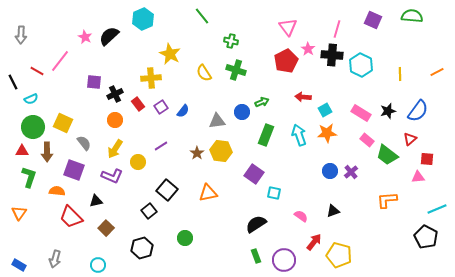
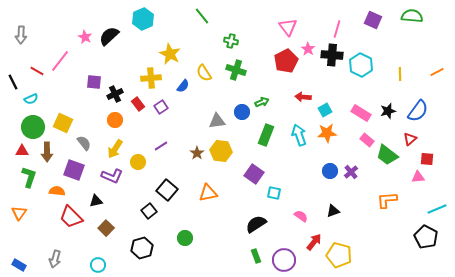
blue semicircle at (183, 111): moved 25 px up
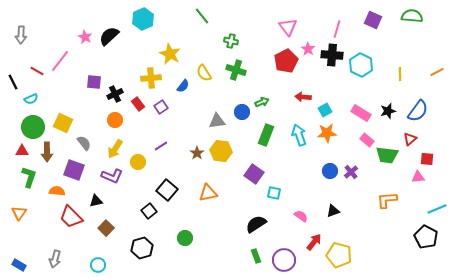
green trapezoid at (387, 155): rotated 30 degrees counterclockwise
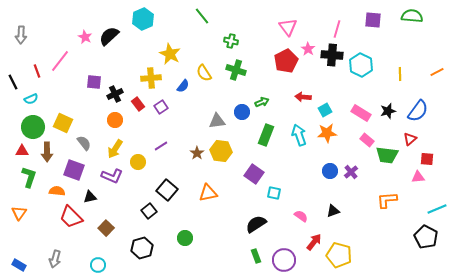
purple square at (373, 20): rotated 18 degrees counterclockwise
red line at (37, 71): rotated 40 degrees clockwise
black triangle at (96, 201): moved 6 px left, 4 px up
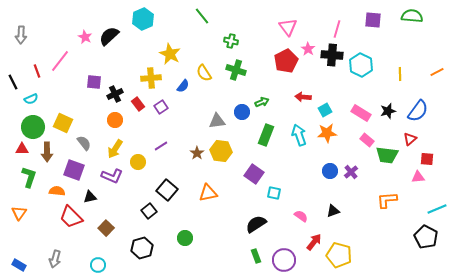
red triangle at (22, 151): moved 2 px up
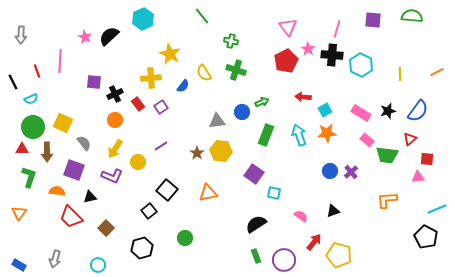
pink line at (60, 61): rotated 35 degrees counterclockwise
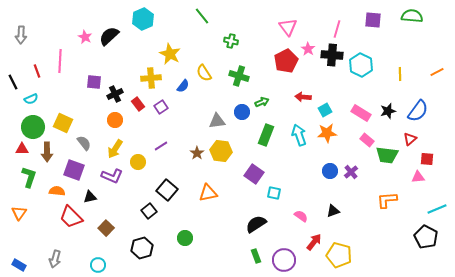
green cross at (236, 70): moved 3 px right, 6 px down
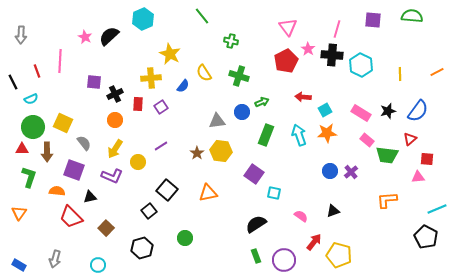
red rectangle at (138, 104): rotated 40 degrees clockwise
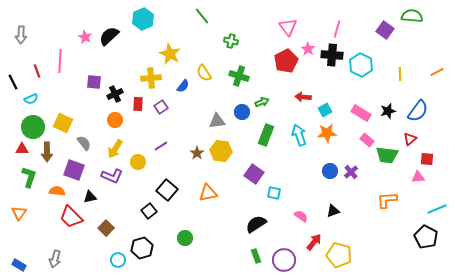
purple square at (373, 20): moved 12 px right, 10 px down; rotated 30 degrees clockwise
cyan circle at (98, 265): moved 20 px right, 5 px up
